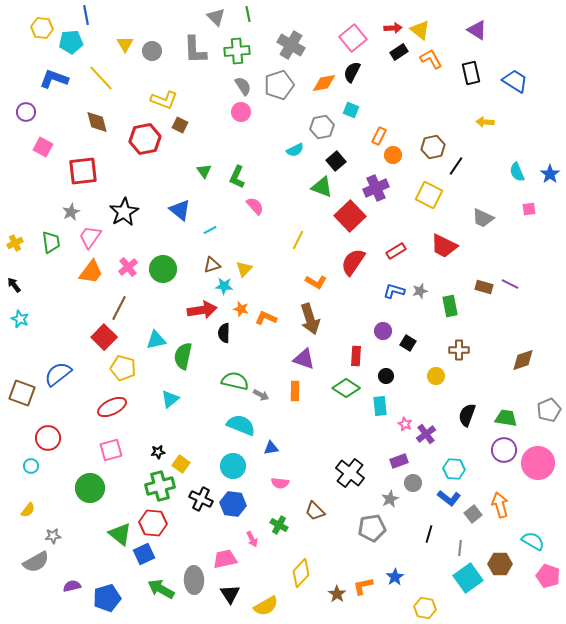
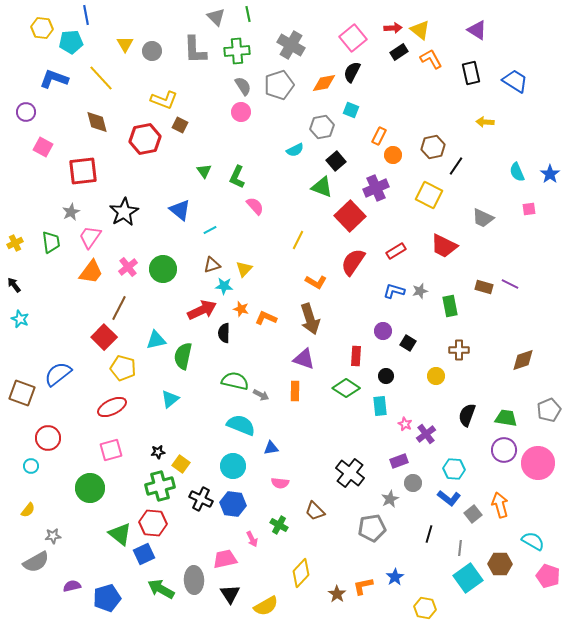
red arrow at (202, 310): rotated 16 degrees counterclockwise
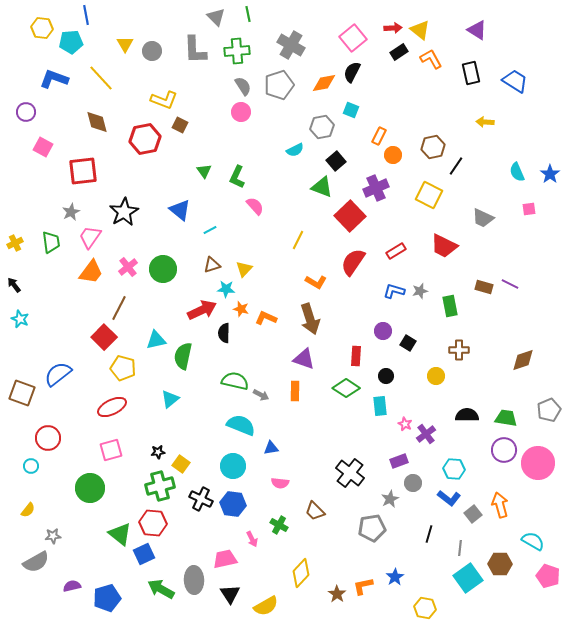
cyan star at (224, 286): moved 2 px right, 3 px down
black semicircle at (467, 415): rotated 70 degrees clockwise
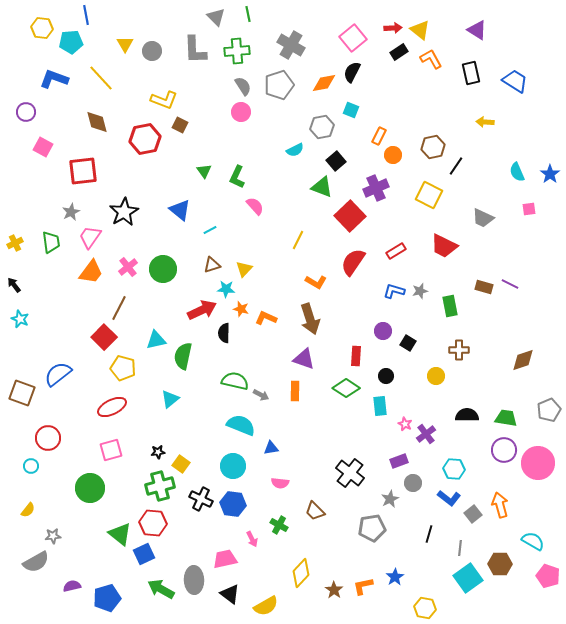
black triangle at (230, 594): rotated 20 degrees counterclockwise
brown star at (337, 594): moved 3 px left, 4 px up
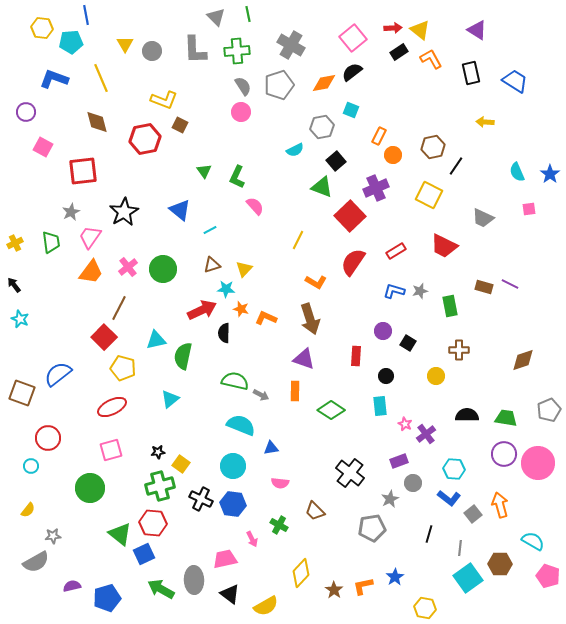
black semicircle at (352, 72): rotated 25 degrees clockwise
yellow line at (101, 78): rotated 20 degrees clockwise
green diamond at (346, 388): moved 15 px left, 22 px down
purple circle at (504, 450): moved 4 px down
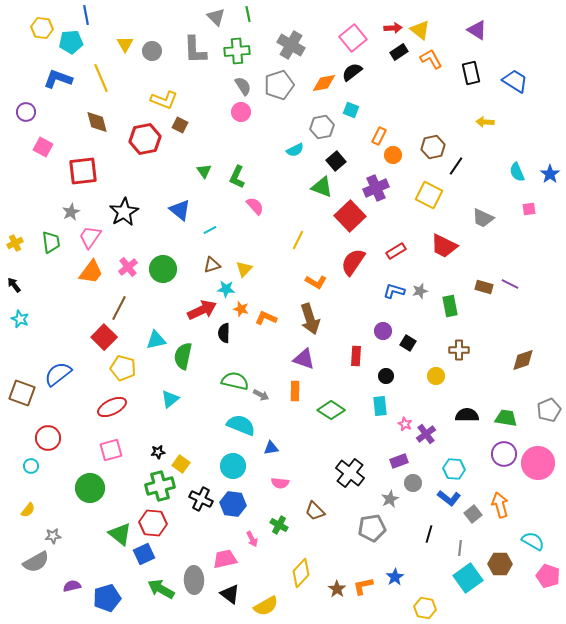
blue L-shape at (54, 79): moved 4 px right
brown star at (334, 590): moved 3 px right, 1 px up
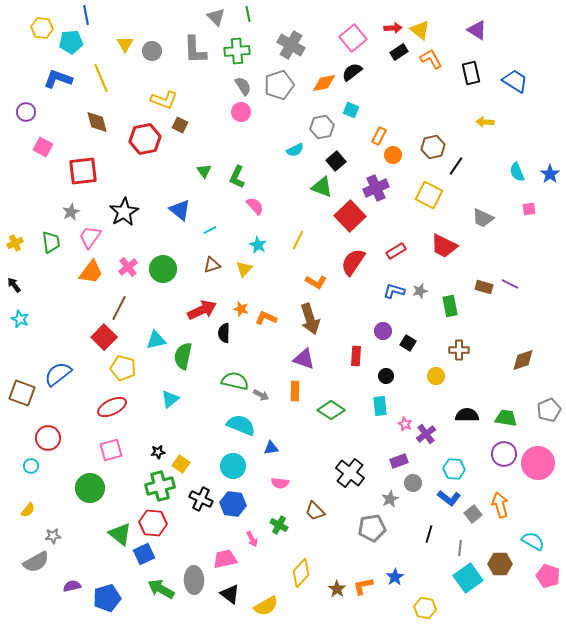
cyan star at (226, 289): moved 32 px right, 44 px up; rotated 24 degrees clockwise
